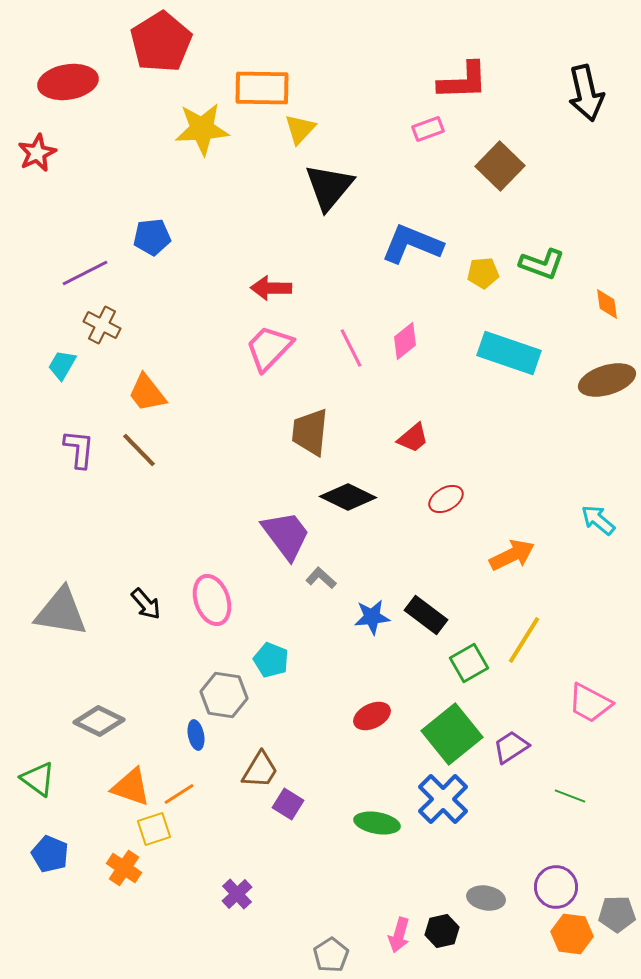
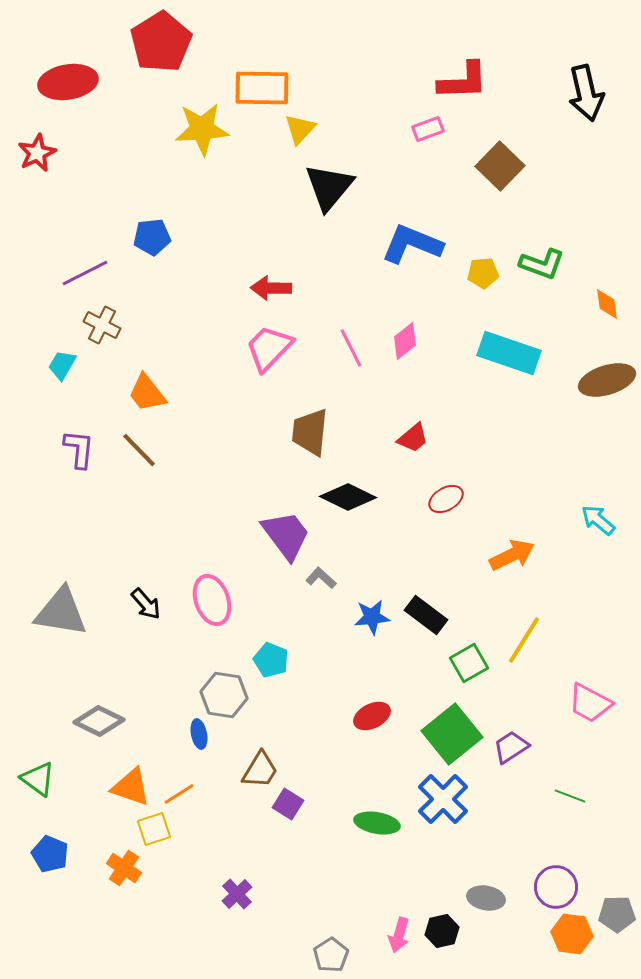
blue ellipse at (196, 735): moved 3 px right, 1 px up
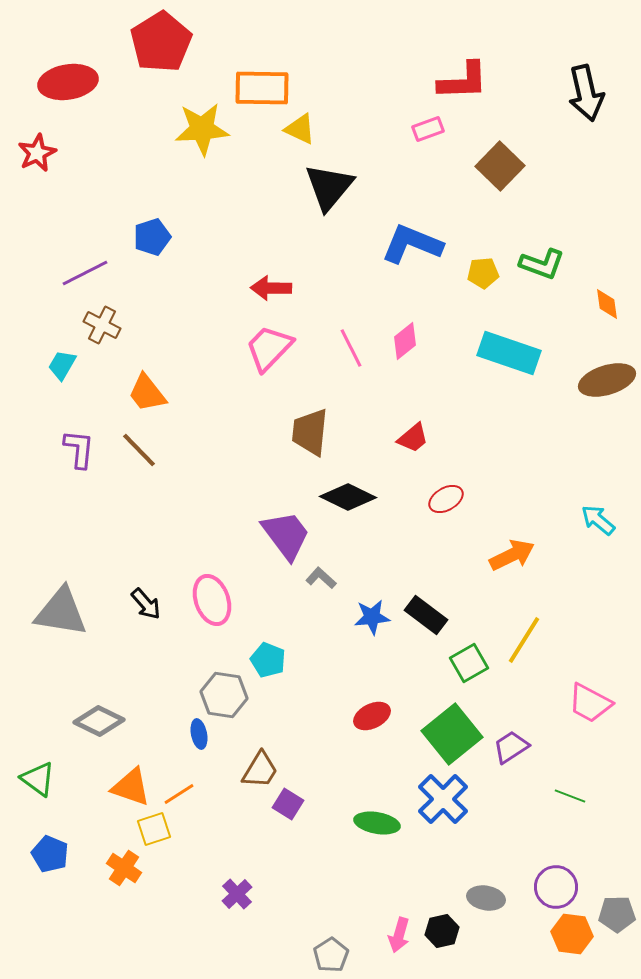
yellow triangle at (300, 129): rotated 48 degrees counterclockwise
blue pentagon at (152, 237): rotated 12 degrees counterclockwise
cyan pentagon at (271, 660): moved 3 px left
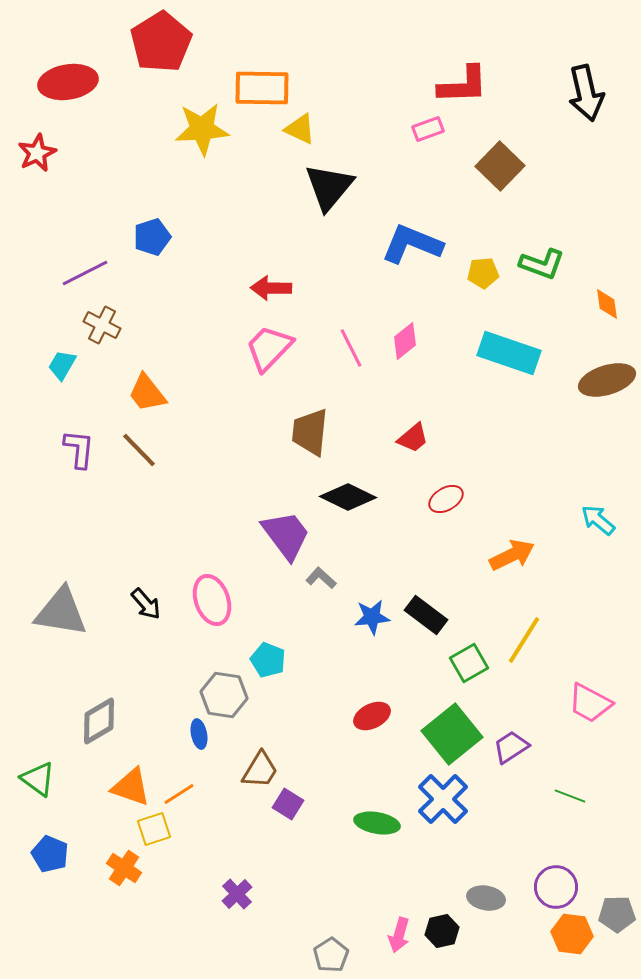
red L-shape at (463, 81): moved 4 px down
gray diamond at (99, 721): rotated 57 degrees counterclockwise
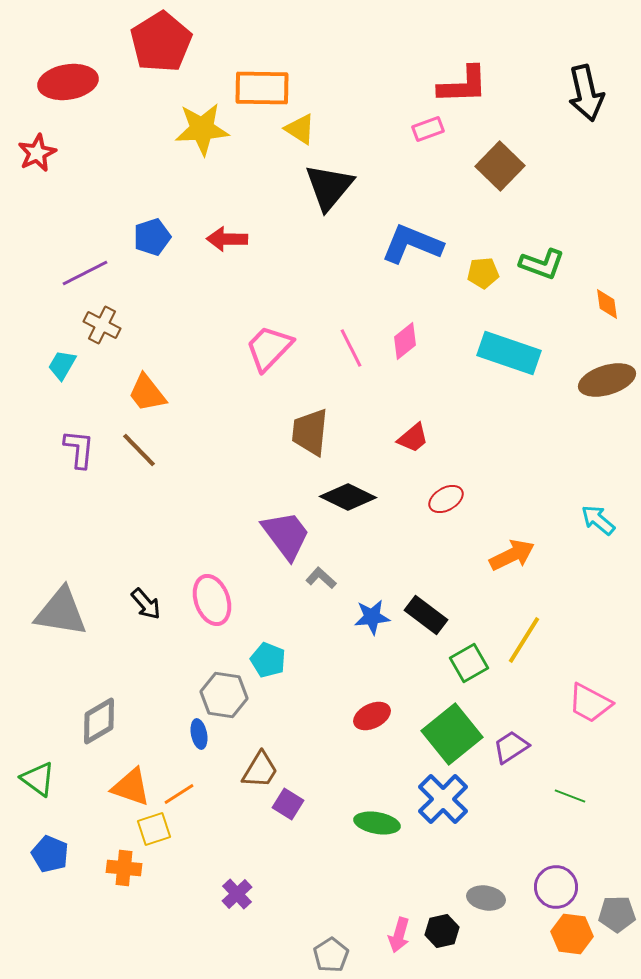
yellow triangle at (300, 129): rotated 8 degrees clockwise
red arrow at (271, 288): moved 44 px left, 49 px up
orange cross at (124, 868): rotated 28 degrees counterclockwise
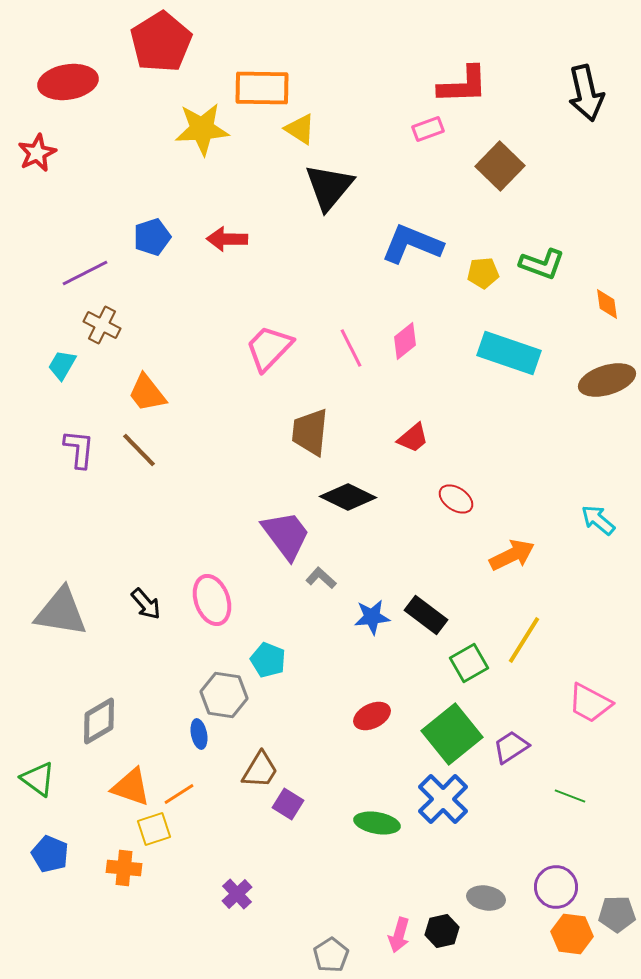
red ellipse at (446, 499): moved 10 px right; rotated 64 degrees clockwise
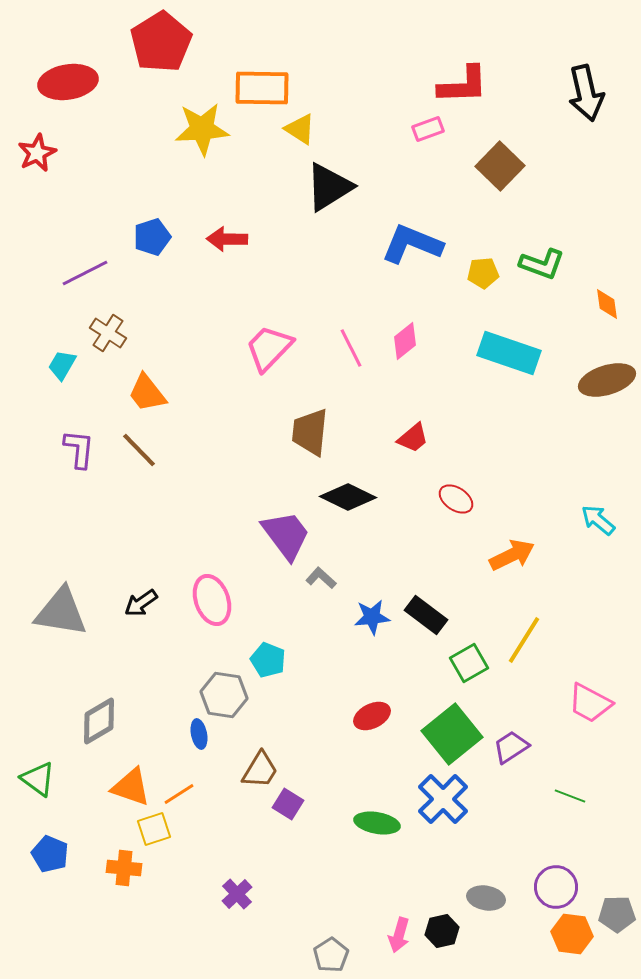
black triangle at (329, 187): rotated 18 degrees clockwise
brown cross at (102, 325): moved 6 px right, 8 px down; rotated 6 degrees clockwise
black arrow at (146, 604): moved 5 px left, 1 px up; rotated 96 degrees clockwise
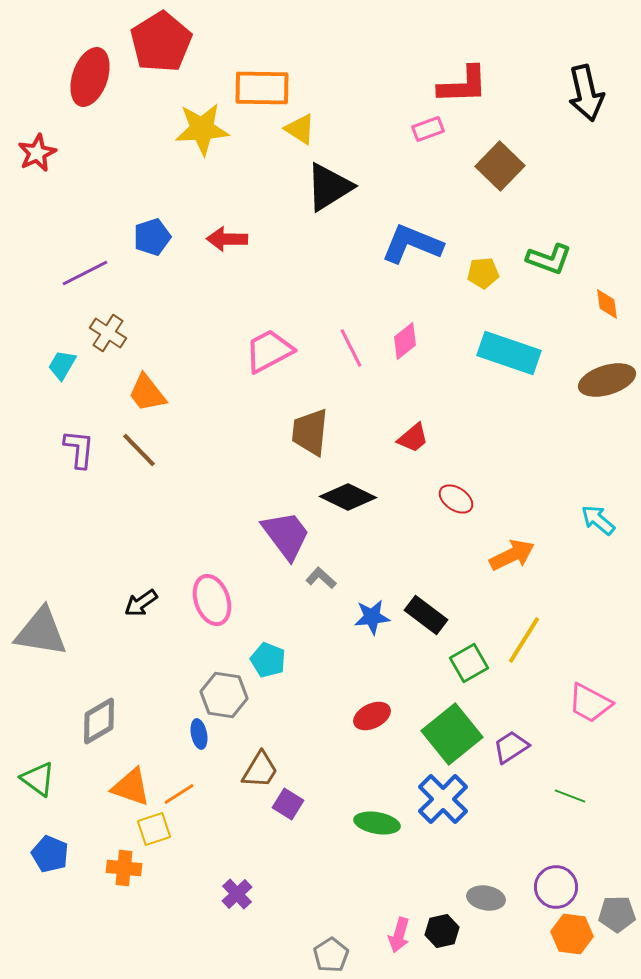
red ellipse at (68, 82): moved 22 px right, 5 px up; rotated 62 degrees counterclockwise
green L-shape at (542, 264): moved 7 px right, 5 px up
pink trapezoid at (269, 348): moved 3 px down; rotated 18 degrees clockwise
gray triangle at (61, 612): moved 20 px left, 20 px down
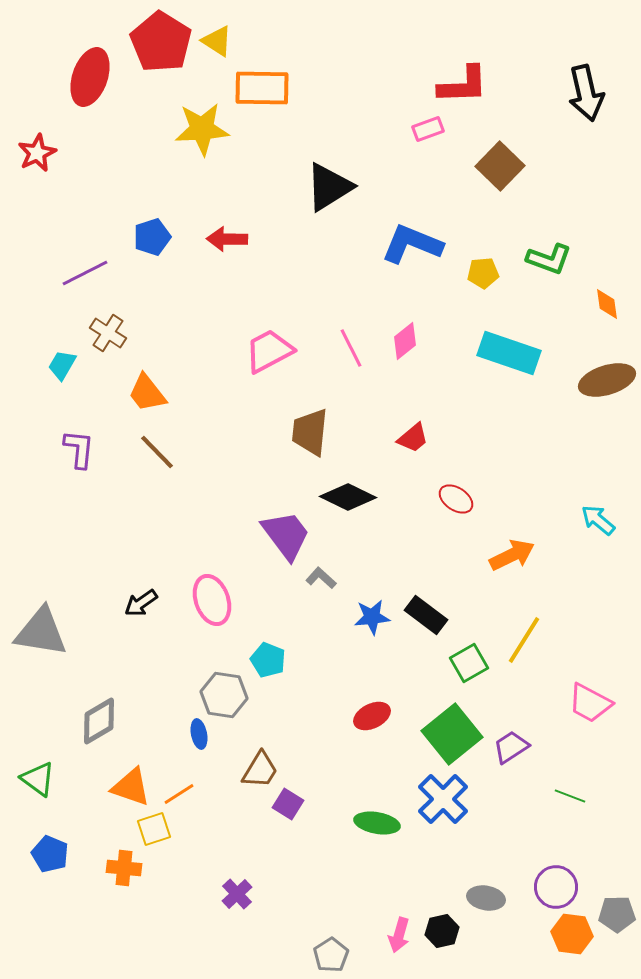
red pentagon at (161, 42): rotated 8 degrees counterclockwise
yellow triangle at (300, 129): moved 83 px left, 88 px up
brown line at (139, 450): moved 18 px right, 2 px down
